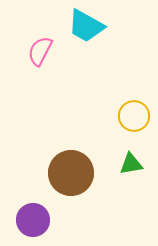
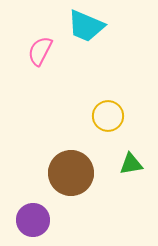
cyan trapezoid: rotated 6 degrees counterclockwise
yellow circle: moved 26 px left
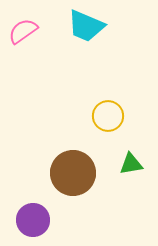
pink semicircle: moved 17 px left, 20 px up; rotated 28 degrees clockwise
brown circle: moved 2 px right
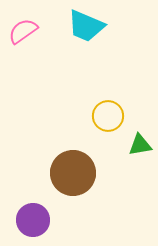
green triangle: moved 9 px right, 19 px up
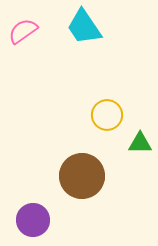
cyan trapezoid: moved 2 px left, 1 px down; rotated 33 degrees clockwise
yellow circle: moved 1 px left, 1 px up
green triangle: moved 2 px up; rotated 10 degrees clockwise
brown circle: moved 9 px right, 3 px down
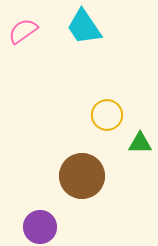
purple circle: moved 7 px right, 7 px down
